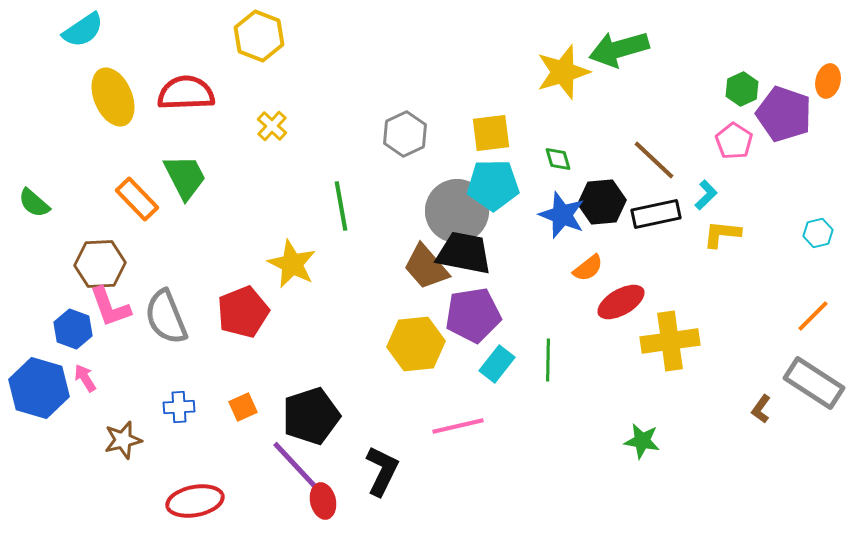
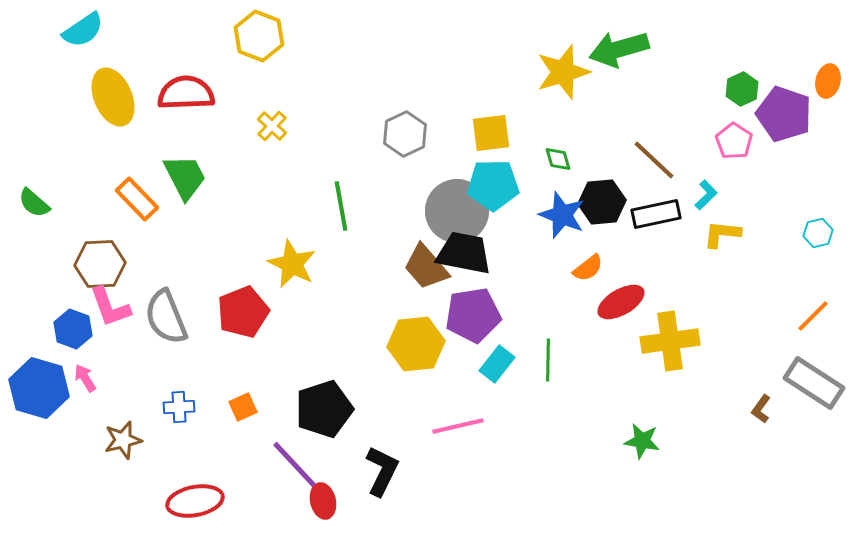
black pentagon at (311, 416): moved 13 px right, 7 px up
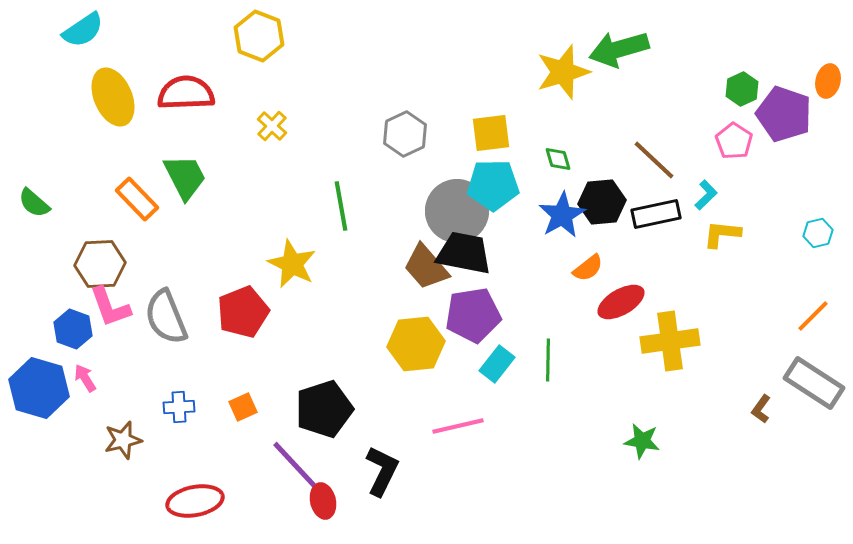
blue star at (562, 215): rotated 21 degrees clockwise
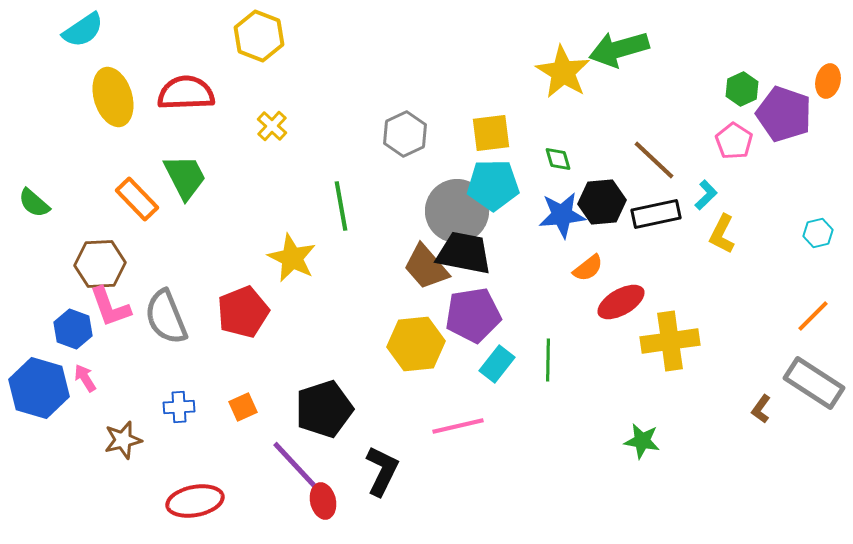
yellow star at (563, 72): rotated 24 degrees counterclockwise
yellow ellipse at (113, 97): rotated 6 degrees clockwise
blue star at (562, 215): rotated 24 degrees clockwise
yellow L-shape at (722, 234): rotated 69 degrees counterclockwise
yellow star at (292, 264): moved 6 px up
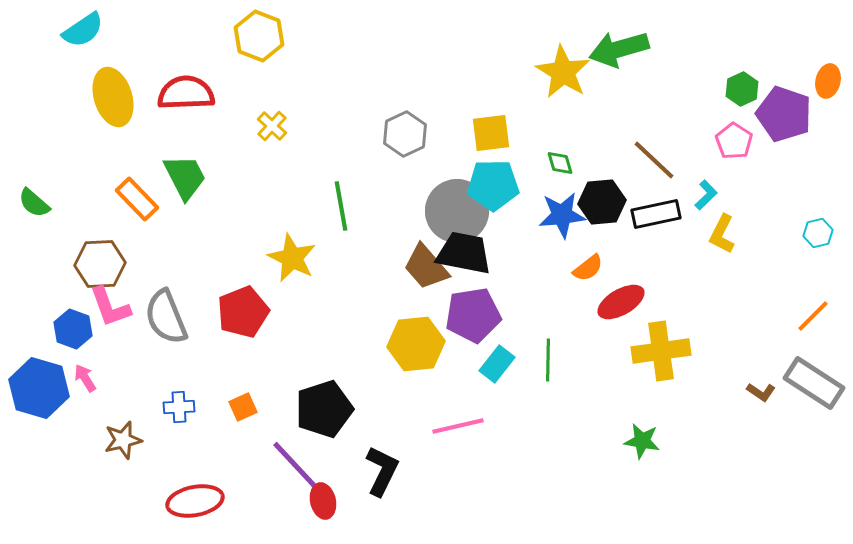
green diamond at (558, 159): moved 2 px right, 4 px down
yellow cross at (670, 341): moved 9 px left, 10 px down
brown L-shape at (761, 409): moved 17 px up; rotated 92 degrees counterclockwise
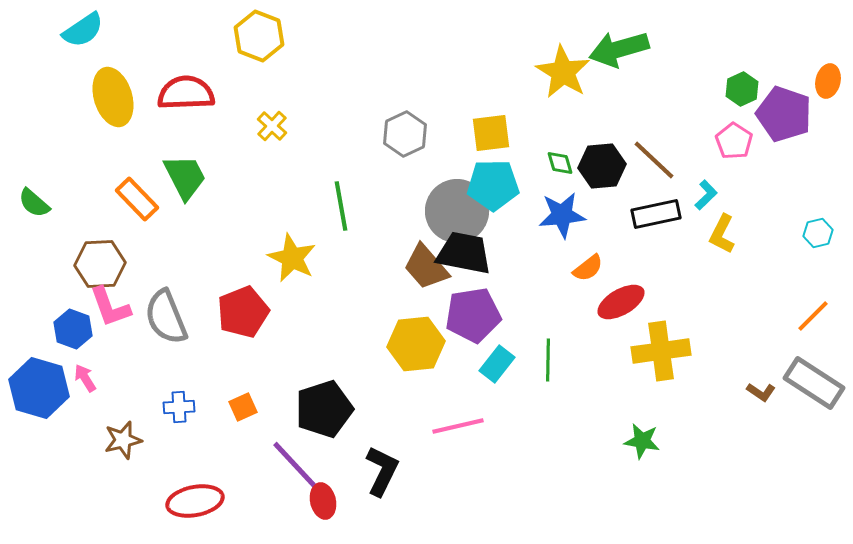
black hexagon at (602, 202): moved 36 px up
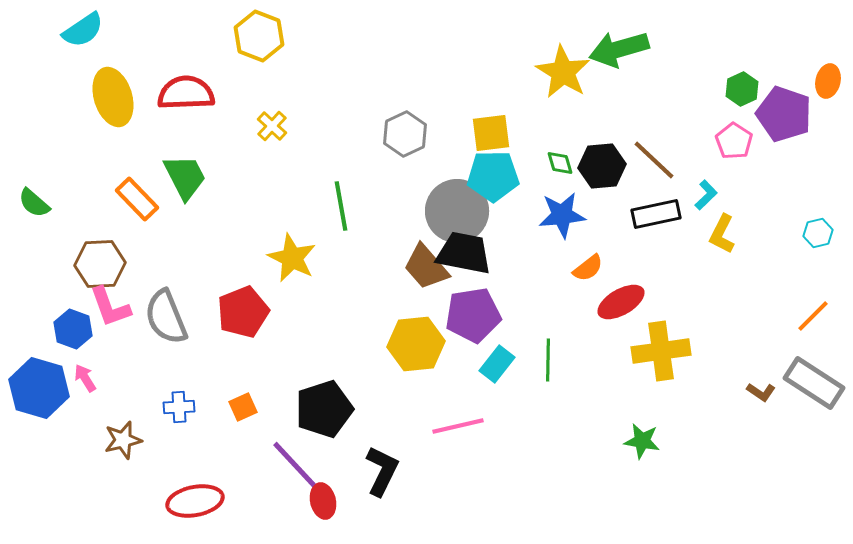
cyan pentagon at (493, 185): moved 9 px up
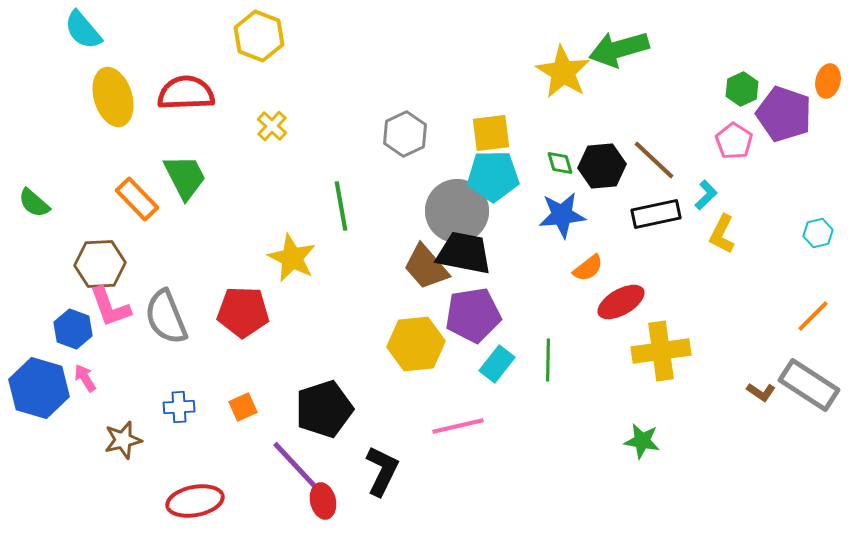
cyan semicircle at (83, 30): rotated 84 degrees clockwise
red pentagon at (243, 312): rotated 24 degrees clockwise
gray rectangle at (814, 383): moved 5 px left, 2 px down
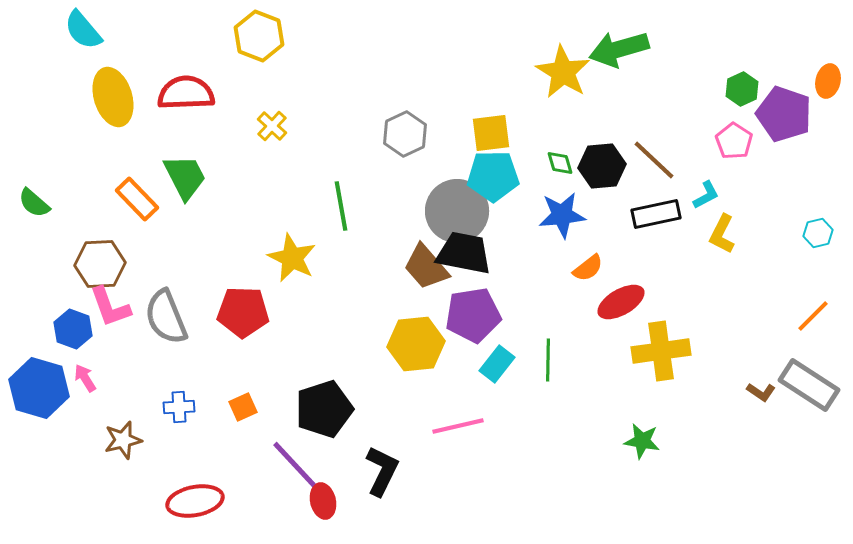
cyan L-shape at (706, 195): rotated 16 degrees clockwise
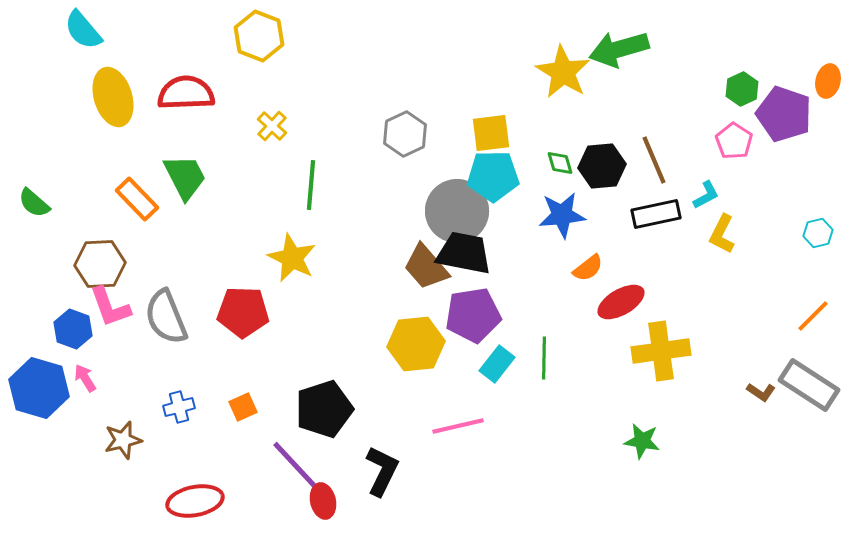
brown line at (654, 160): rotated 24 degrees clockwise
green line at (341, 206): moved 30 px left, 21 px up; rotated 15 degrees clockwise
green line at (548, 360): moved 4 px left, 2 px up
blue cross at (179, 407): rotated 12 degrees counterclockwise
